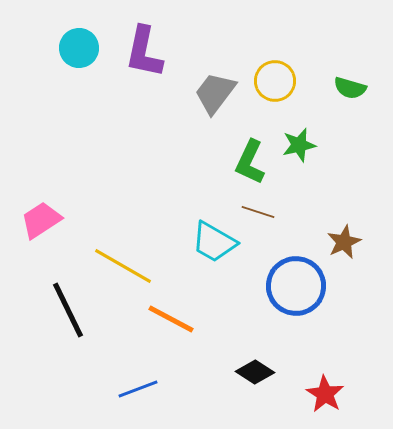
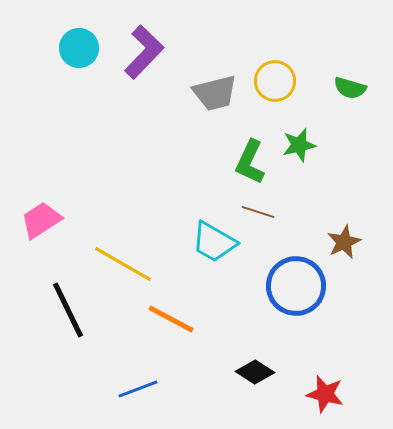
purple L-shape: rotated 148 degrees counterclockwise
gray trapezoid: rotated 141 degrees counterclockwise
yellow line: moved 2 px up
red star: rotated 18 degrees counterclockwise
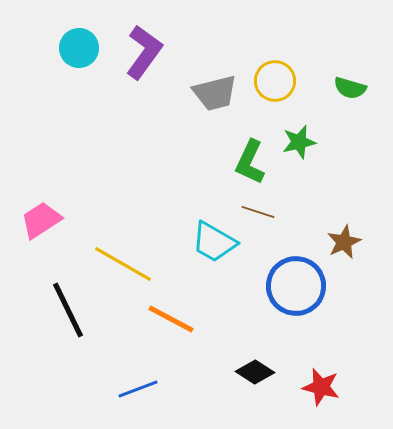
purple L-shape: rotated 8 degrees counterclockwise
green star: moved 3 px up
red star: moved 4 px left, 7 px up
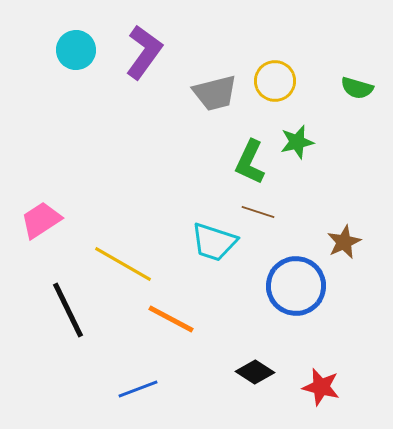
cyan circle: moved 3 px left, 2 px down
green semicircle: moved 7 px right
green star: moved 2 px left
cyan trapezoid: rotated 12 degrees counterclockwise
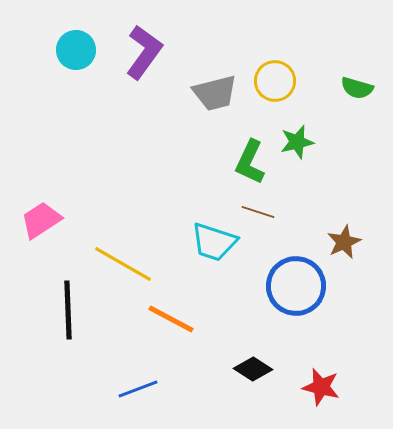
black line: rotated 24 degrees clockwise
black diamond: moved 2 px left, 3 px up
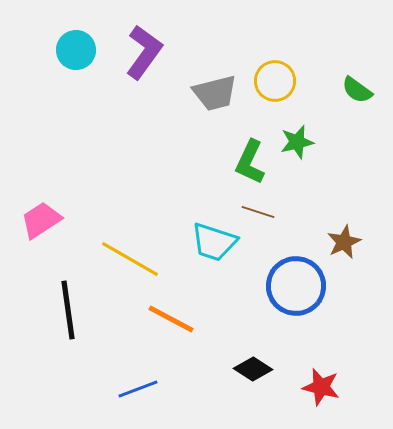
green semicircle: moved 2 px down; rotated 20 degrees clockwise
yellow line: moved 7 px right, 5 px up
black line: rotated 6 degrees counterclockwise
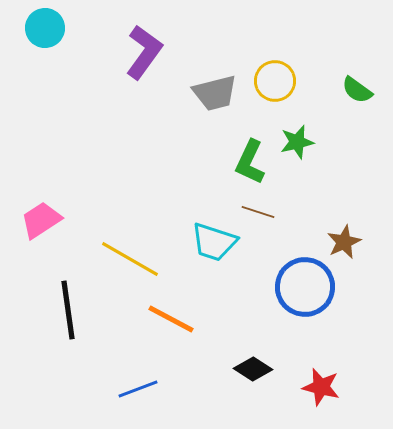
cyan circle: moved 31 px left, 22 px up
blue circle: moved 9 px right, 1 px down
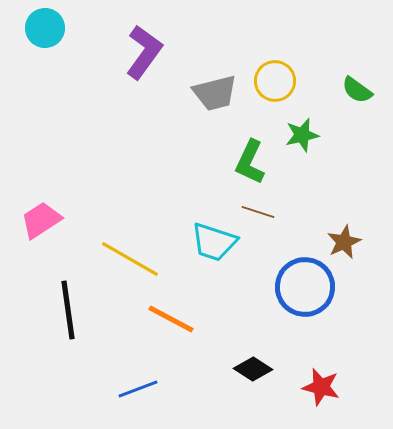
green star: moved 5 px right, 7 px up
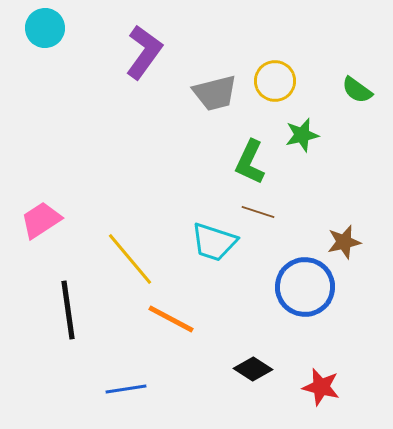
brown star: rotated 12 degrees clockwise
yellow line: rotated 20 degrees clockwise
blue line: moved 12 px left; rotated 12 degrees clockwise
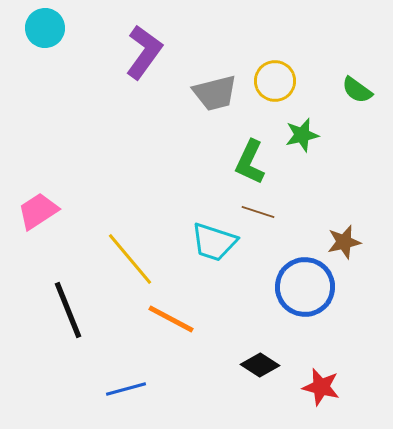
pink trapezoid: moved 3 px left, 9 px up
black line: rotated 14 degrees counterclockwise
black diamond: moved 7 px right, 4 px up
blue line: rotated 6 degrees counterclockwise
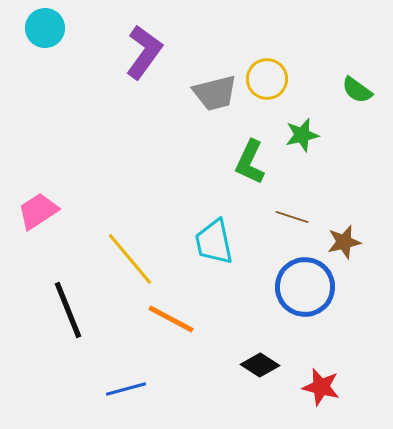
yellow circle: moved 8 px left, 2 px up
brown line: moved 34 px right, 5 px down
cyan trapezoid: rotated 60 degrees clockwise
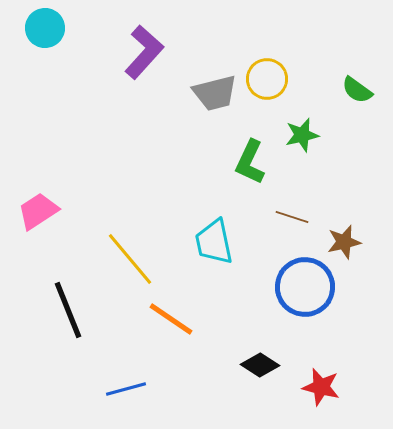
purple L-shape: rotated 6 degrees clockwise
orange line: rotated 6 degrees clockwise
